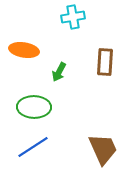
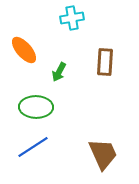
cyan cross: moved 1 px left, 1 px down
orange ellipse: rotated 40 degrees clockwise
green ellipse: moved 2 px right
brown trapezoid: moved 5 px down
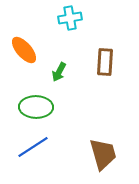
cyan cross: moved 2 px left
brown trapezoid: rotated 8 degrees clockwise
